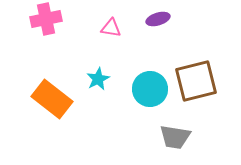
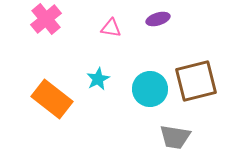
pink cross: rotated 28 degrees counterclockwise
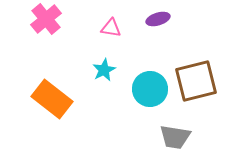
cyan star: moved 6 px right, 9 px up
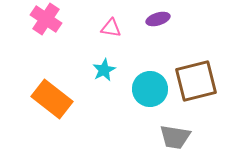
pink cross: rotated 16 degrees counterclockwise
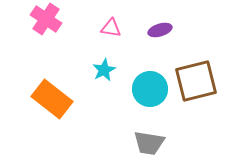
purple ellipse: moved 2 px right, 11 px down
gray trapezoid: moved 26 px left, 6 px down
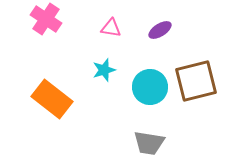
purple ellipse: rotated 15 degrees counterclockwise
cyan star: rotated 10 degrees clockwise
cyan circle: moved 2 px up
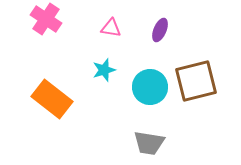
purple ellipse: rotated 35 degrees counterclockwise
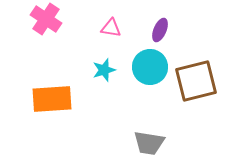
cyan circle: moved 20 px up
orange rectangle: rotated 42 degrees counterclockwise
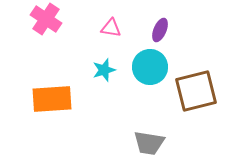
brown square: moved 10 px down
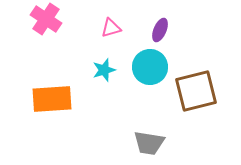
pink triangle: rotated 25 degrees counterclockwise
